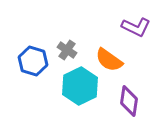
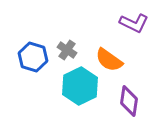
purple L-shape: moved 2 px left, 4 px up
blue hexagon: moved 4 px up
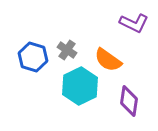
orange semicircle: moved 1 px left
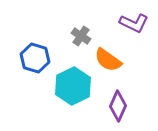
gray cross: moved 14 px right, 14 px up
blue hexagon: moved 2 px right, 1 px down
cyan hexagon: moved 7 px left
purple diamond: moved 11 px left, 5 px down; rotated 16 degrees clockwise
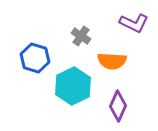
orange semicircle: moved 4 px right, 1 px down; rotated 32 degrees counterclockwise
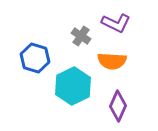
purple L-shape: moved 18 px left
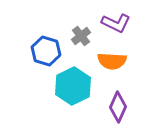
gray cross: rotated 18 degrees clockwise
blue hexagon: moved 11 px right, 7 px up
purple diamond: moved 1 px down
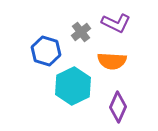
gray cross: moved 4 px up
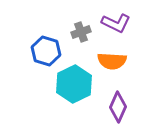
gray cross: rotated 18 degrees clockwise
cyan hexagon: moved 1 px right, 2 px up
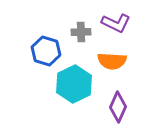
gray cross: rotated 18 degrees clockwise
